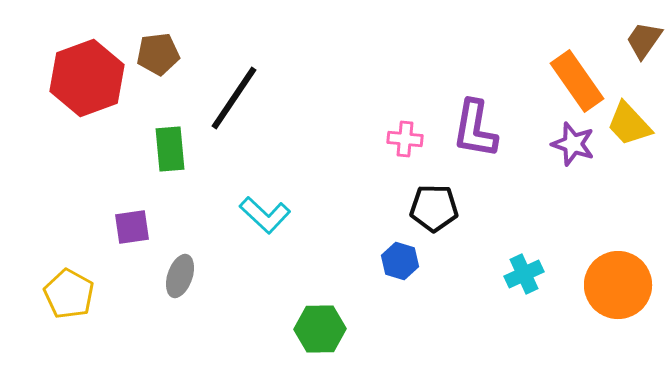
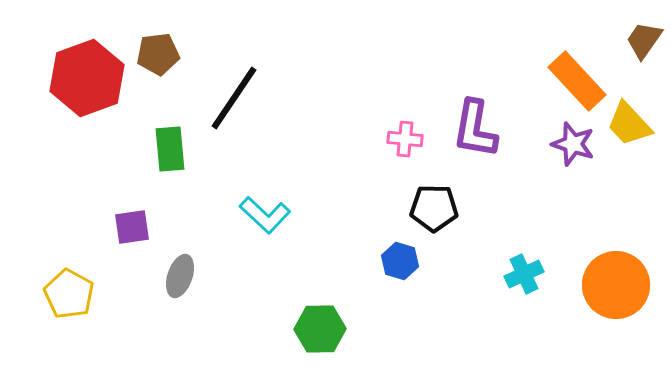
orange rectangle: rotated 8 degrees counterclockwise
orange circle: moved 2 px left
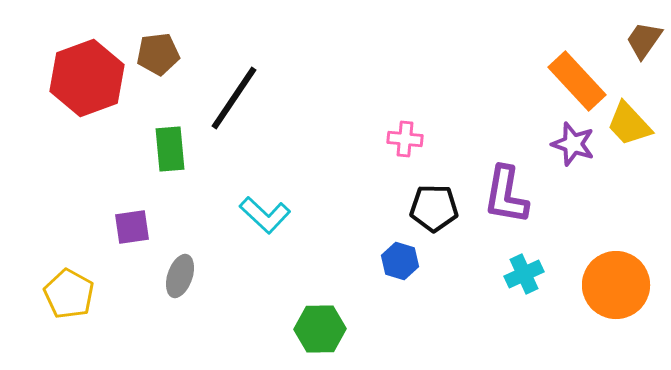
purple L-shape: moved 31 px right, 66 px down
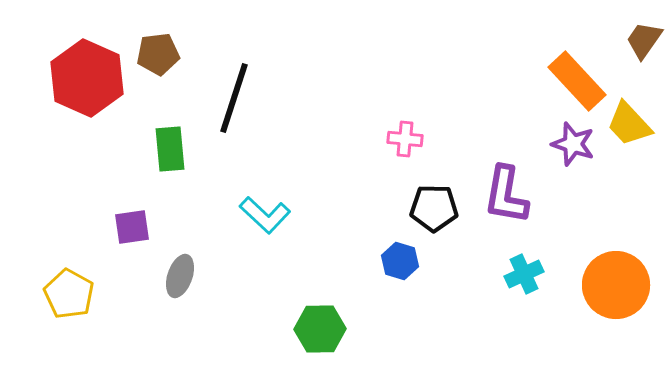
red hexagon: rotated 16 degrees counterclockwise
black line: rotated 16 degrees counterclockwise
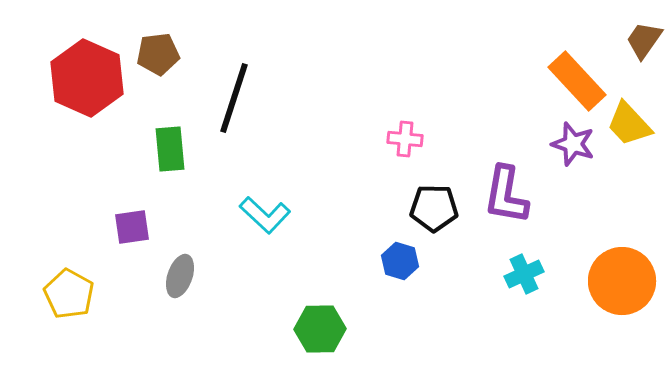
orange circle: moved 6 px right, 4 px up
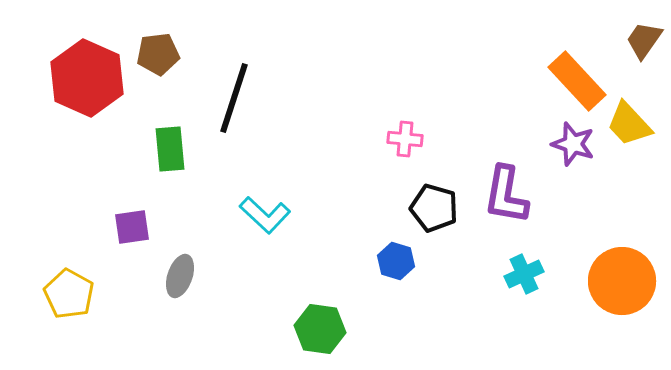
black pentagon: rotated 15 degrees clockwise
blue hexagon: moved 4 px left
green hexagon: rotated 9 degrees clockwise
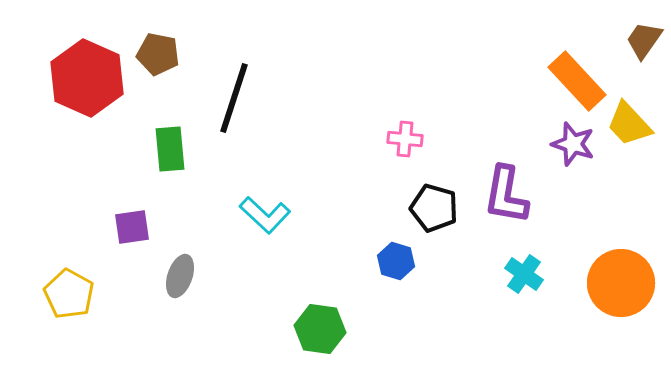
brown pentagon: rotated 18 degrees clockwise
cyan cross: rotated 30 degrees counterclockwise
orange circle: moved 1 px left, 2 px down
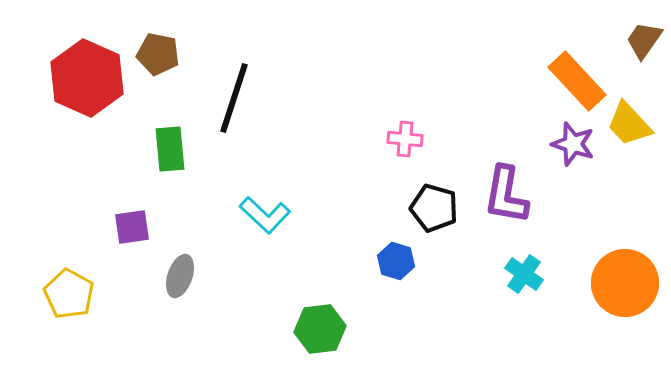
orange circle: moved 4 px right
green hexagon: rotated 15 degrees counterclockwise
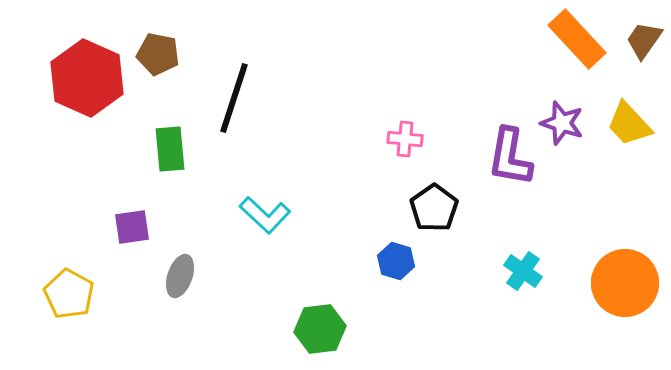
orange rectangle: moved 42 px up
purple star: moved 11 px left, 21 px up
purple L-shape: moved 4 px right, 38 px up
black pentagon: rotated 21 degrees clockwise
cyan cross: moved 1 px left, 3 px up
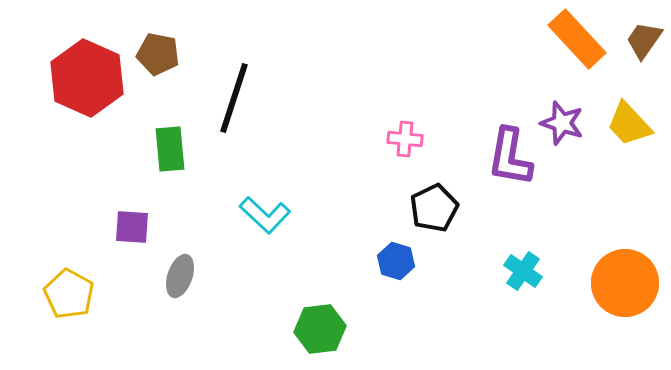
black pentagon: rotated 9 degrees clockwise
purple square: rotated 12 degrees clockwise
